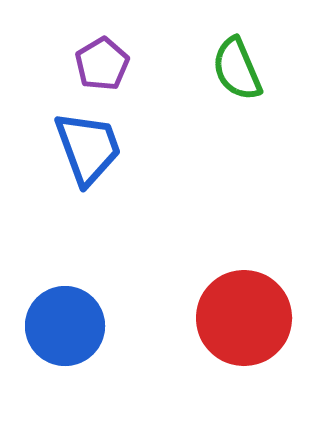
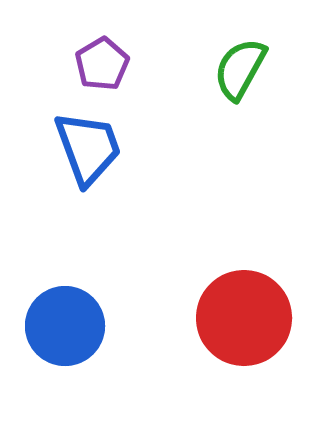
green semicircle: moved 3 px right; rotated 52 degrees clockwise
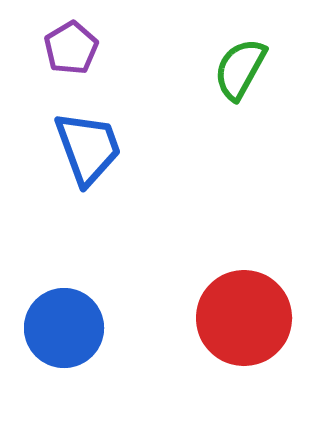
purple pentagon: moved 31 px left, 16 px up
blue circle: moved 1 px left, 2 px down
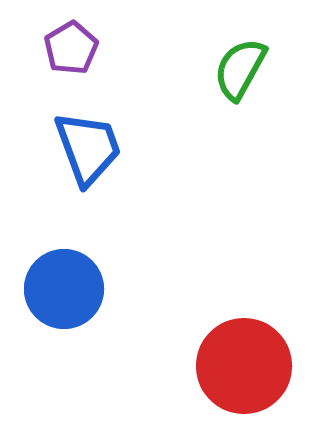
red circle: moved 48 px down
blue circle: moved 39 px up
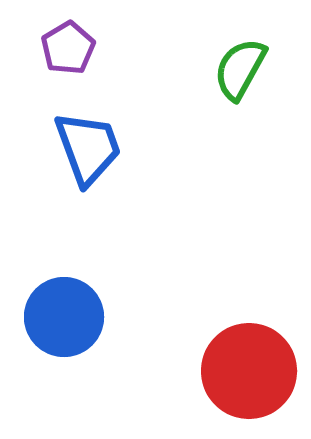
purple pentagon: moved 3 px left
blue circle: moved 28 px down
red circle: moved 5 px right, 5 px down
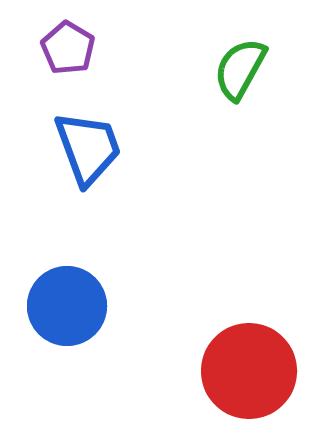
purple pentagon: rotated 10 degrees counterclockwise
blue circle: moved 3 px right, 11 px up
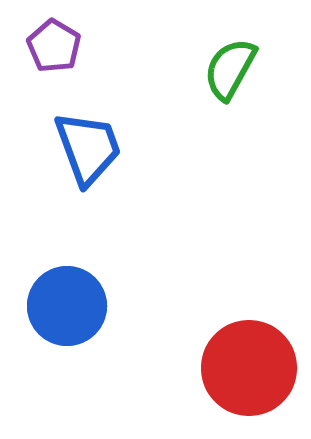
purple pentagon: moved 14 px left, 2 px up
green semicircle: moved 10 px left
red circle: moved 3 px up
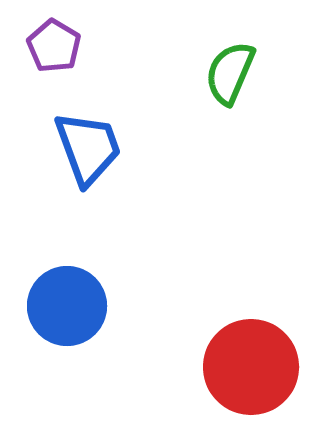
green semicircle: moved 4 px down; rotated 6 degrees counterclockwise
red circle: moved 2 px right, 1 px up
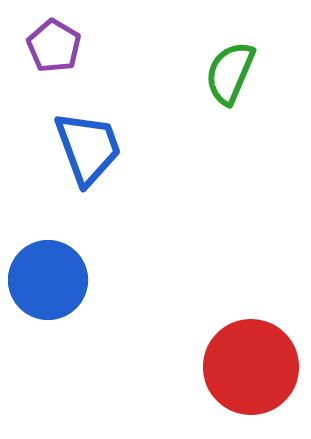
blue circle: moved 19 px left, 26 px up
